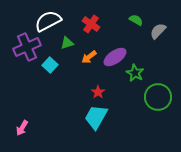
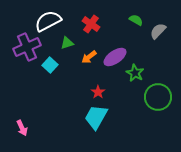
pink arrow: rotated 56 degrees counterclockwise
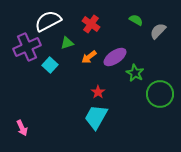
green circle: moved 2 px right, 3 px up
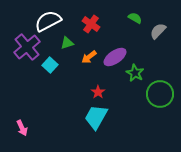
green semicircle: moved 1 px left, 2 px up
purple cross: rotated 16 degrees counterclockwise
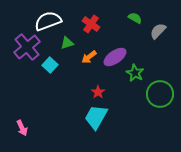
white semicircle: rotated 8 degrees clockwise
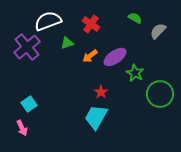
orange arrow: moved 1 px right, 1 px up
cyan square: moved 21 px left, 39 px down; rotated 14 degrees clockwise
red star: moved 3 px right
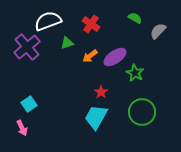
green circle: moved 18 px left, 18 px down
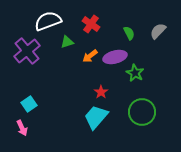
green semicircle: moved 6 px left, 15 px down; rotated 32 degrees clockwise
green triangle: moved 1 px up
purple cross: moved 4 px down
purple ellipse: rotated 20 degrees clockwise
cyan trapezoid: rotated 12 degrees clockwise
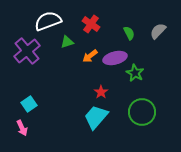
purple ellipse: moved 1 px down
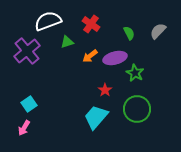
red star: moved 4 px right, 2 px up
green circle: moved 5 px left, 3 px up
pink arrow: moved 2 px right; rotated 56 degrees clockwise
